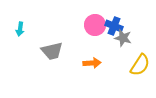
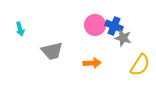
cyan arrow: rotated 24 degrees counterclockwise
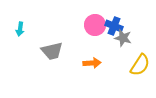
cyan arrow: rotated 24 degrees clockwise
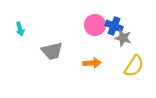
cyan arrow: rotated 24 degrees counterclockwise
yellow semicircle: moved 6 px left, 1 px down
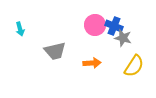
gray trapezoid: moved 3 px right
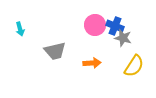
blue cross: moved 1 px right
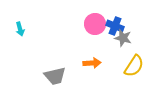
pink circle: moved 1 px up
gray trapezoid: moved 25 px down
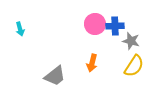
blue cross: rotated 24 degrees counterclockwise
gray star: moved 8 px right, 3 px down
orange arrow: rotated 108 degrees clockwise
gray trapezoid: rotated 25 degrees counterclockwise
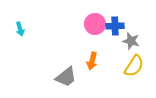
orange arrow: moved 2 px up
gray trapezoid: moved 11 px right, 1 px down
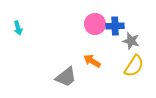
cyan arrow: moved 2 px left, 1 px up
orange arrow: rotated 108 degrees clockwise
